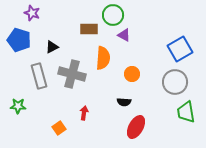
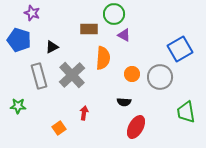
green circle: moved 1 px right, 1 px up
gray cross: moved 1 px down; rotated 32 degrees clockwise
gray circle: moved 15 px left, 5 px up
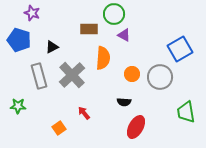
red arrow: rotated 48 degrees counterclockwise
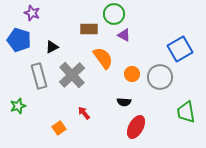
orange semicircle: rotated 40 degrees counterclockwise
green star: rotated 21 degrees counterclockwise
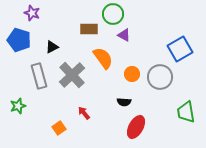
green circle: moved 1 px left
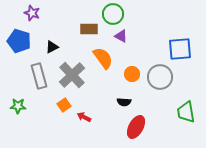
purple triangle: moved 3 px left, 1 px down
blue pentagon: moved 1 px down
blue square: rotated 25 degrees clockwise
green star: rotated 21 degrees clockwise
red arrow: moved 4 px down; rotated 24 degrees counterclockwise
orange square: moved 5 px right, 23 px up
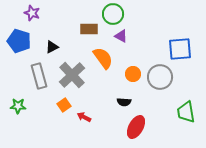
orange circle: moved 1 px right
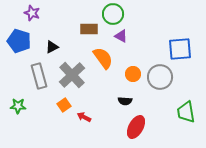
black semicircle: moved 1 px right, 1 px up
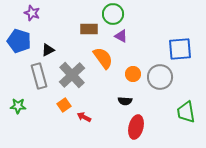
black triangle: moved 4 px left, 3 px down
red ellipse: rotated 15 degrees counterclockwise
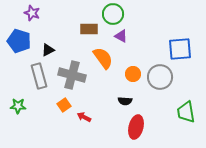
gray cross: rotated 32 degrees counterclockwise
